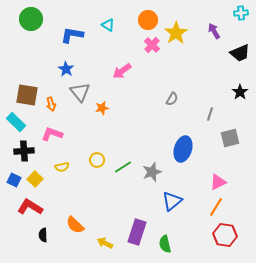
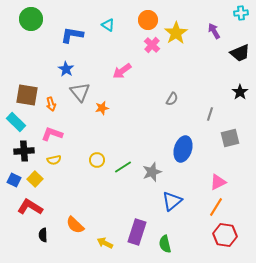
yellow semicircle: moved 8 px left, 7 px up
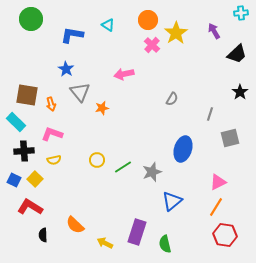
black trapezoid: moved 3 px left, 1 px down; rotated 20 degrees counterclockwise
pink arrow: moved 2 px right, 3 px down; rotated 24 degrees clockwise
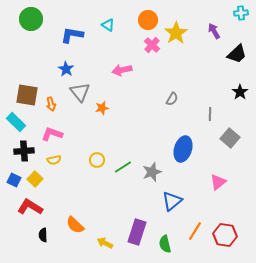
pink arrow: moved 2 px left, 4 px up
gray line: rotated 16 degrees counterclockwise
gray square: rotated 36 degrees counterclockwise
pink triangle: rotated 12 degrees counterclockwise
orange line: moved 21 px left, 24 px down
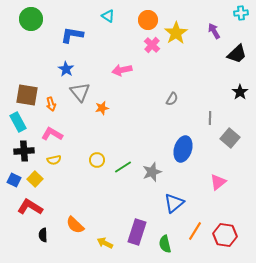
cyan triangle: moved 9 px up
gray line: moved 4 px down
cyan rectangle: moved 2 px right; rotated 18 degrees clockwise
pink L-shape: rotated 10 degrees clockwise
blue triangle: moved 2 px right, 2 px down
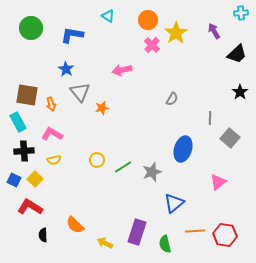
green circle: moved 9 px down
orange line: rotated 54 degrees clockwise
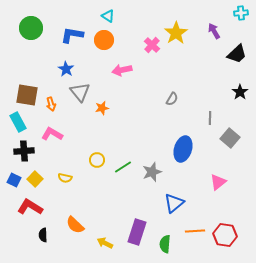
orange circle: moved 44 px left, 20 px down
yellow semicircle: moved 11 px right, 18 px down; rotated 24 degrees clockwise
green semicircle: rotated 18 degrees clockwise
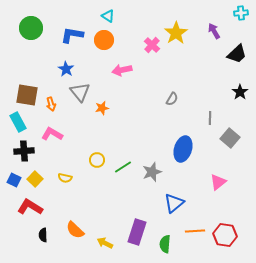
orange semicircle: moved 5 px down
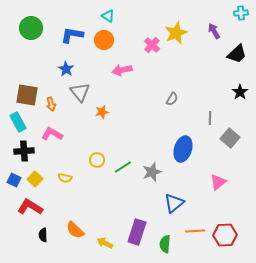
yellow star: rotated 10 degrees clockwise
orange star: moved 4 px down
red hexagon: rotated 10 degrees counterclockwise
